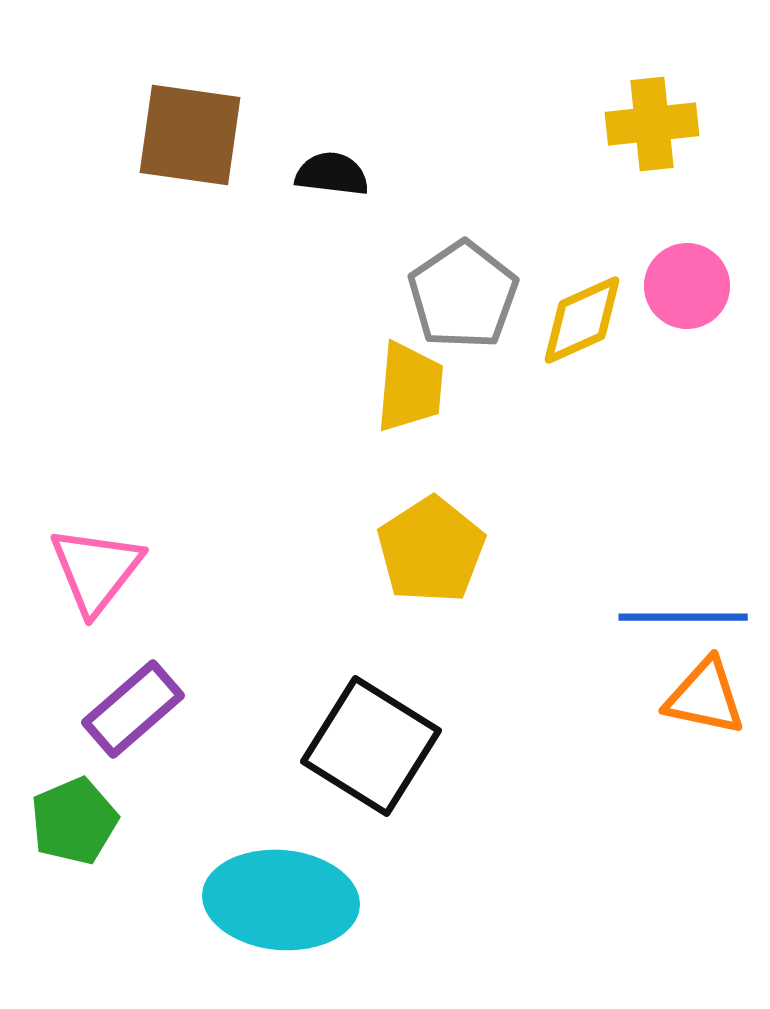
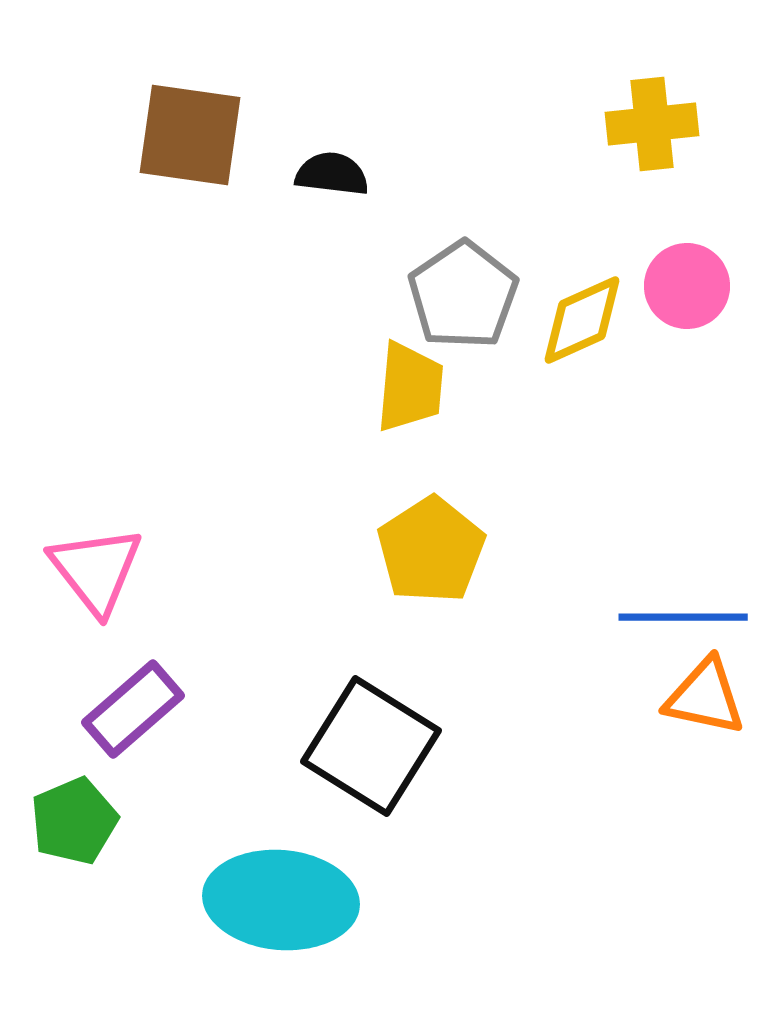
pink triangle: rotated 16 degrees counterclockwise
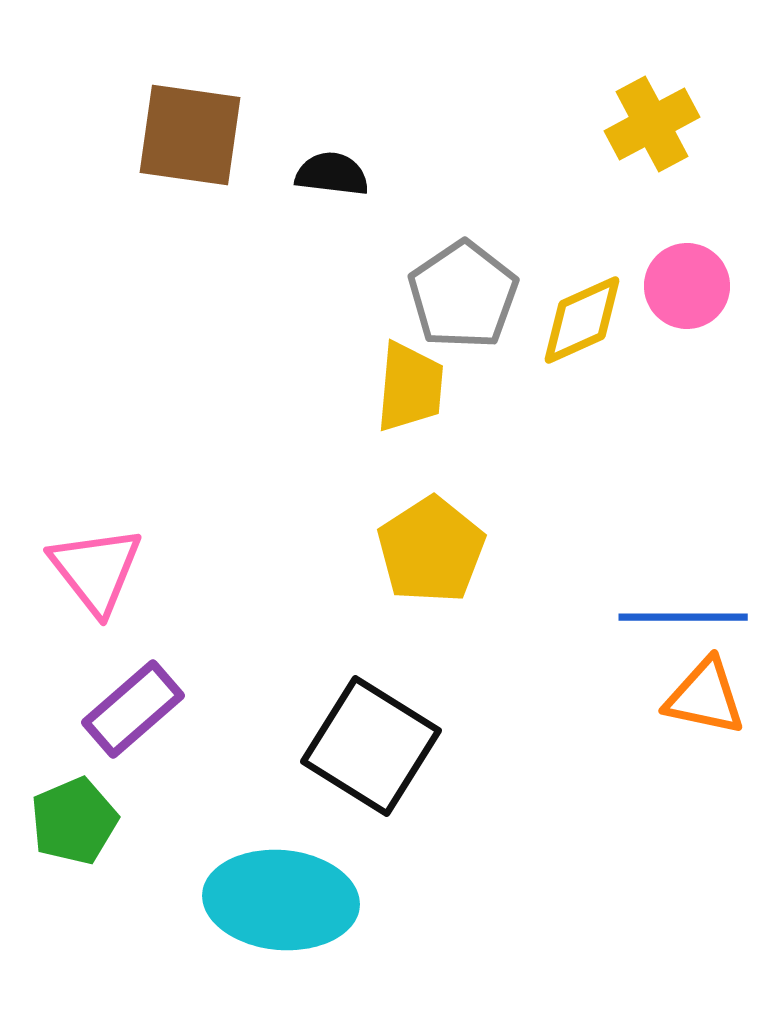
yellow cross: rotated 22 degrees counterclockwise
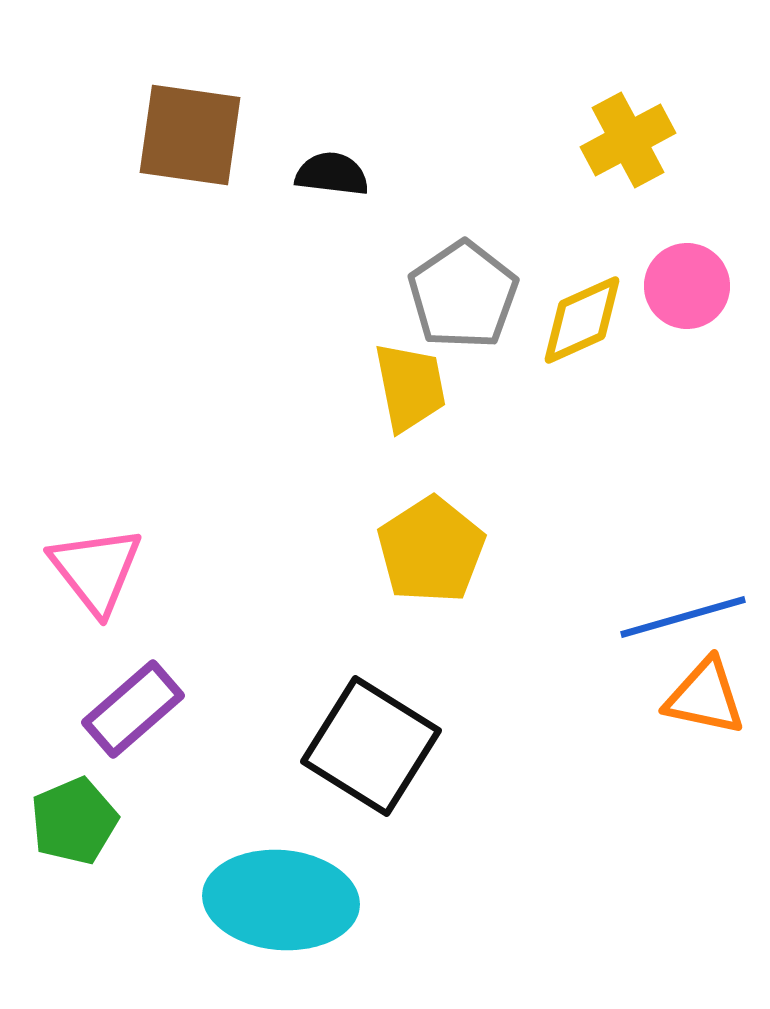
yellow cross: moved 24 px left, 16 px down
yellow trapezoid: rotated 16 degrees counterclockwise
blue line: rotated 16 degrees counterclockwise
